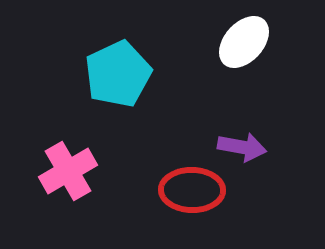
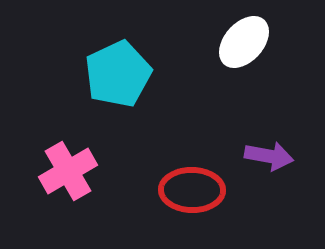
purple arrow: moved 27 px right, 9 px down
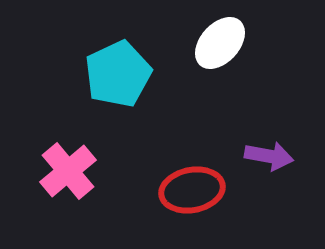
white ellipse: moved 24 px left, 1 px down
pink cross: rotated 10 degrees counterclockwise
red ellipse: rotated 12 degrees counterclockwise
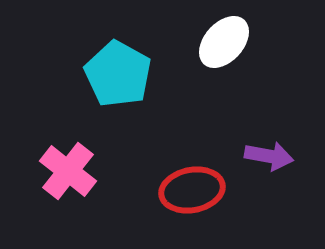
white ellipse: moved 4 px right, 1 px up
cyan pentagon: rotated 18 degrees counterclockwise
pink cross: rotated 12 degrees counterclockwise
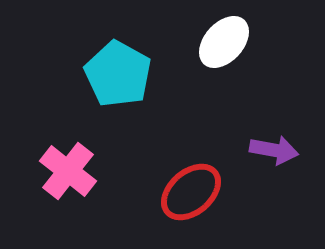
purple arrow: moved 5 px right, 6 px up
red ellipse: moved 1 px left, 2 px down; rotated 30 degrees counterclockwise
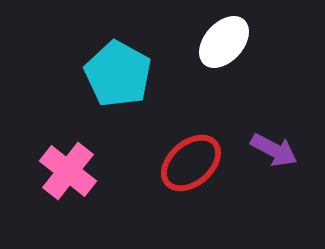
purple arrow: rotated 18 degrees clockwise
red ellipse: moved 29 px up
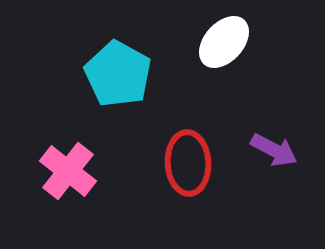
red ellipse: moved 3 px left; rotated 52 degrees counterclockwise
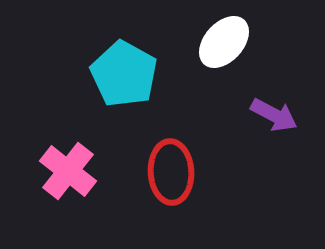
cyan pentagon: moved 6 px right
purple arrow: moved 35 px up
red ellipse: moved 17 px left, 9 px down
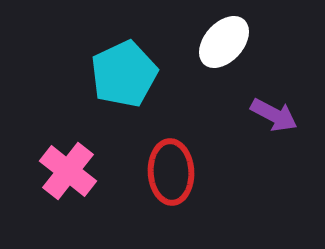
cyan pentagon: rotated 18 degrees clockwise
